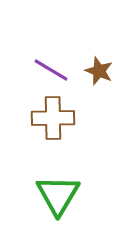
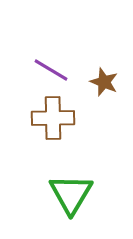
brown star: moved 5 px right, 11 px down
green triangle: moved 13 px right, 1 px up
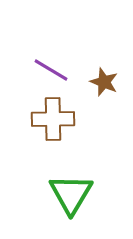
brown cross: moved 1 px down
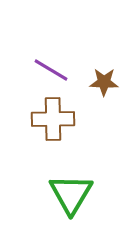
brown star: rotated 20 degrees counterclockwise
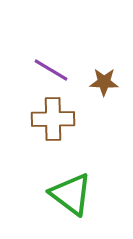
green triangle: rotated 24 degrees counterclockwise
